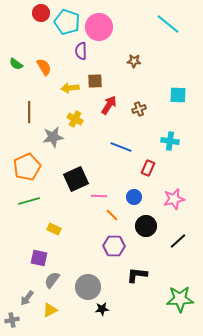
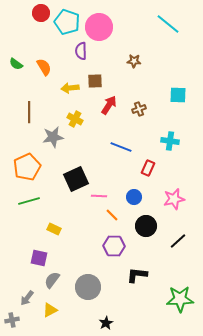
black star: moved 4 px right, 14 px down; rotated 24 degrees counterclockwise
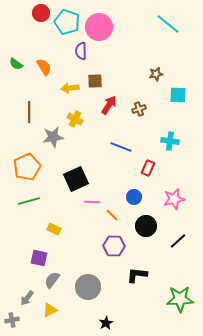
brown star: moved 22 px right, 13 px down; rotated 16 degrees counterclockwise
pink line: moved 7 px left, 6 px down
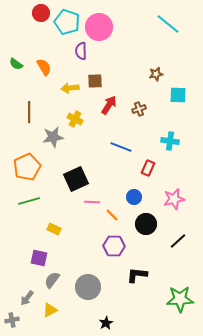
black circle: moved 2 px up
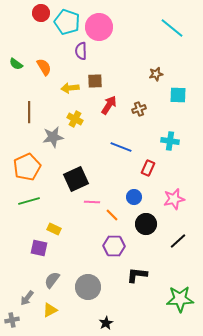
cyan line: moved 4 px right, 4 px down
purple square: moved 10 px up
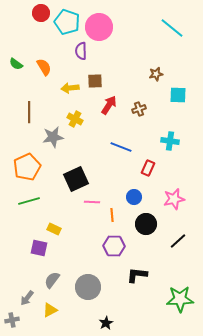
orange line: rotated 40 degrees clockwise
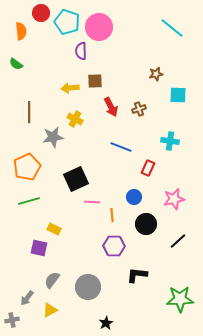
orange semicircle: moved 23 px left, 36 px up; rotated 24 degrees clockwise
red arrow: moved 2 px right, 2 px down; rotated 120 degrees clockwise
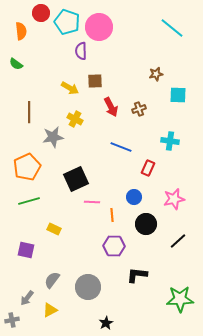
yellow arrow: rotated 144 degrees counterclockwise
purple square: moved 13 px left, 2 px down
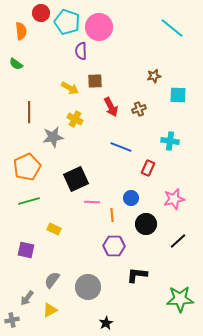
brown star: moved 2 px left, 2 px down
blue circle: moved 3 px left, 1 px down
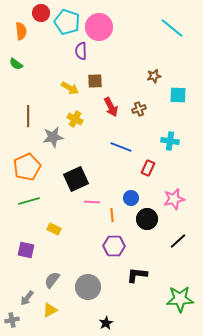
brown line: moved 1 px left, 4 px down
black circle: moved 1 px right, 5 px up
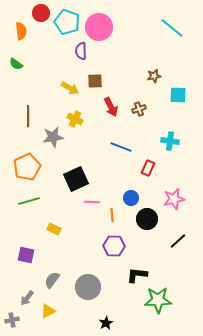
purple square: moved 5 px down
green star: moved 22 px left, 1 px down
yellow triangle: moved 2 px left, 1 px down
